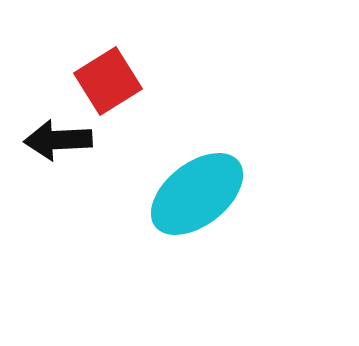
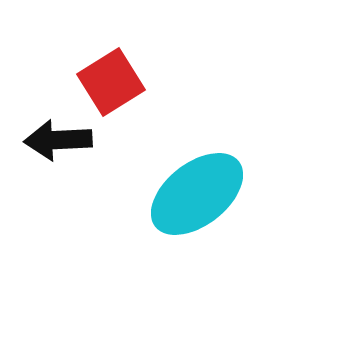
red square: moved 3 px right, 1 px down
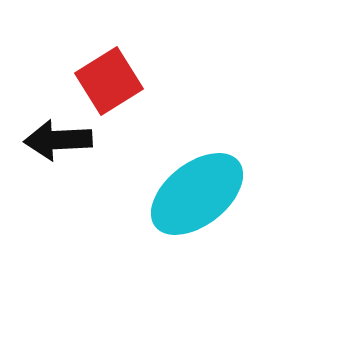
red square: moved 2 px left, 1 px up
